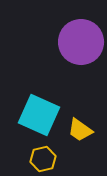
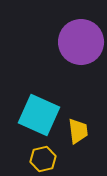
yellow trapezoid: moved 2 px left, 1 px down; rotated 132 degrees counterclockwise
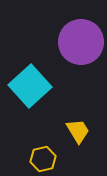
cyan square: moved 9 px left, 29 px up; rotated 24 degrees clockwise
yellow trapezoid: rotated 24 degrees counterclockwise
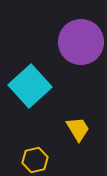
yellow trapezoid: moved 2 px up
yellow hexagon: moved 8 px left, 1 px down
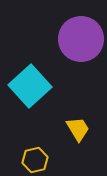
purple circle: moved 3 px up
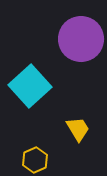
yellow hexagon: rotated 10 degrees counterclockwise
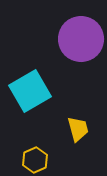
cyan square: moved 5 px down; rotated 12 degrees clockwise
yellow trapezoid: rotated 16 degrees clockwise
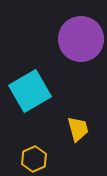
yellow hexagon: moved 1 px left, 1 px up
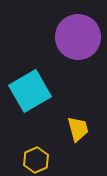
purple circle: moved 3 px left, 2 px up
yellow hexagon: moved 2 px right, 1 px down
